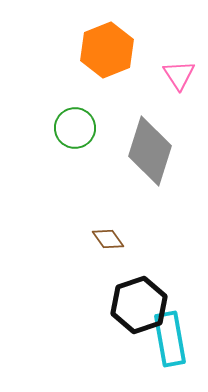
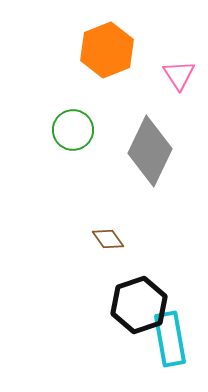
green circle: moved 2 px left, 2 px down
gray diamond: rotated 8 degrees clockwise
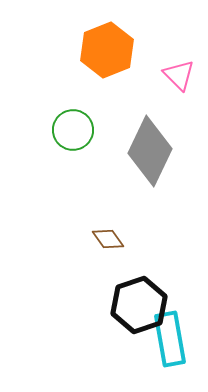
pink triangle: rotated 12 degrees counterclockwise
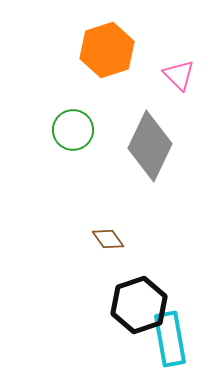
orange hexagon: rotated 4 degrees clockwise
gray diamond: moved 5 px up
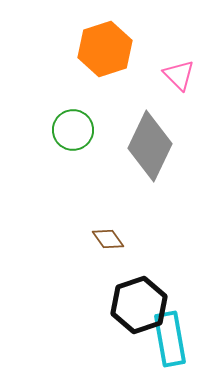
orange hexagon: moved 2 px left, 1 px up
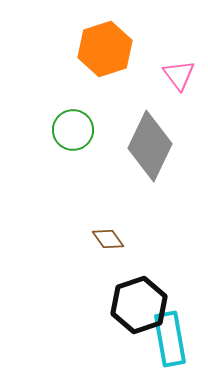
pink triangle: rotated 8 degrees clockwise
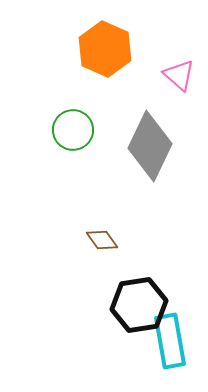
orange hexagon: rotated 18 degrees counterclockwise
pink triangle: rotated 12 degrees counterclockwise
brown diamond: moved 6 px left, 1 px down
black hexagon: rotated 10 degrees clockwise
cyan rectangle: moved 2 px down
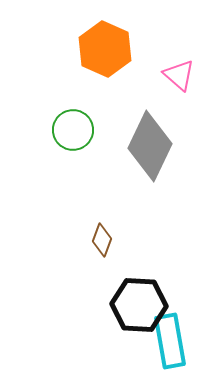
brown diamond: rotated 56 degrees clockwise
black hexagon: rotated 12 degrees clockwise
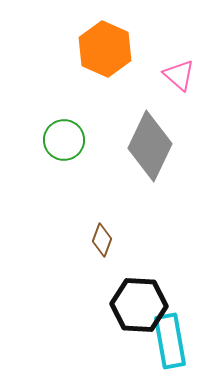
green circle: moved 9 px left, 10 px down
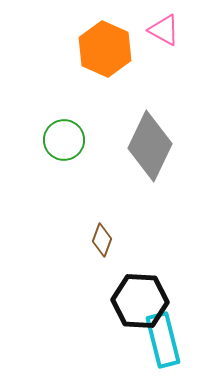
pink triangle: moved 15 px left, 45 px up; rotated 12 degrees counterclockwise
black hexagon: moved 1 px right, 4 px up
cyan rectangle: moved 7 px left, 1 px up; rotated 4 degrees counterclockwise
